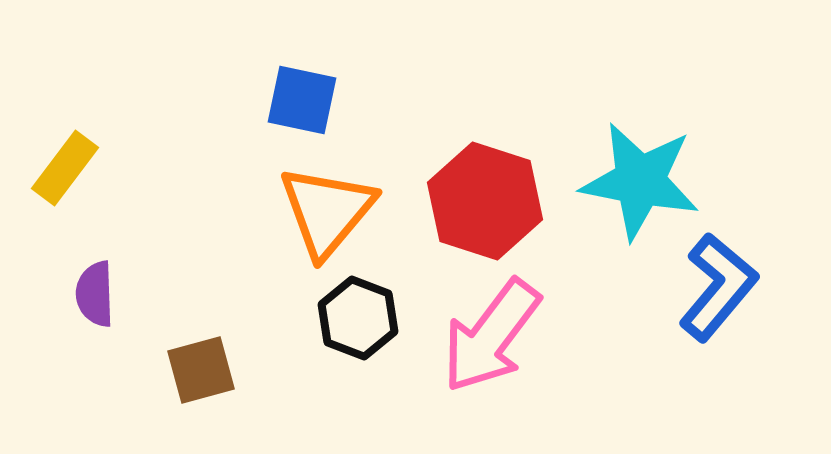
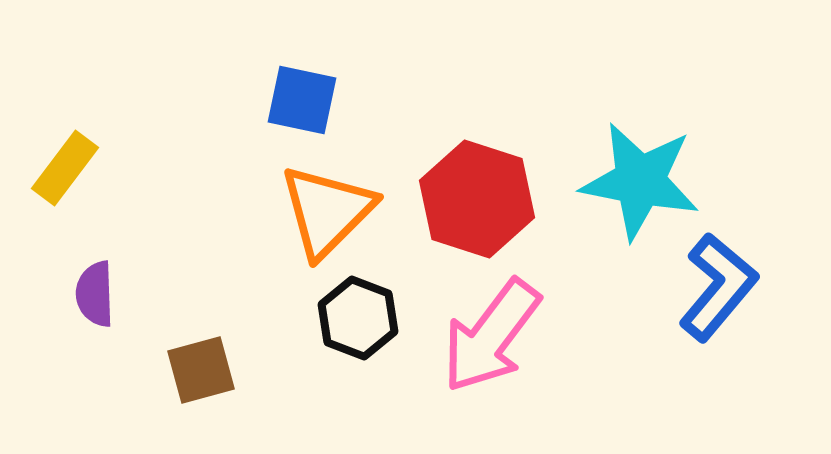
red hexagon: moved 8 px left, 2 px up
orange triangle: rotated 5 degrees clockwise
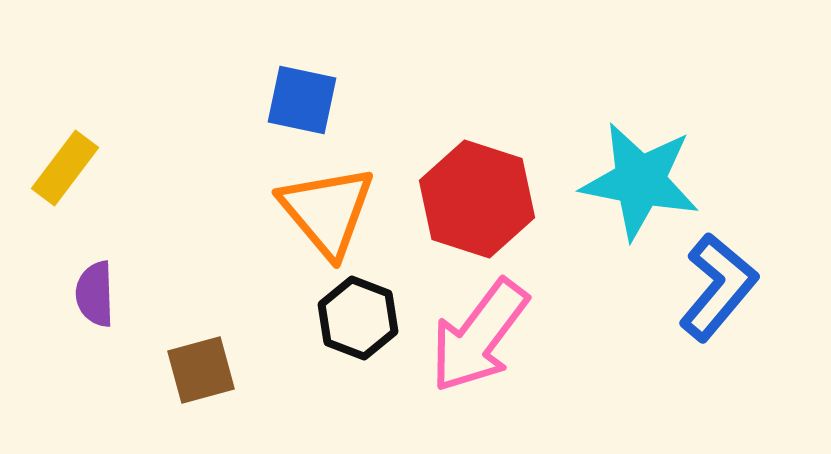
orange triangle: rotated 25 degrees counterclockwise
pink arrow: moved 12 px left
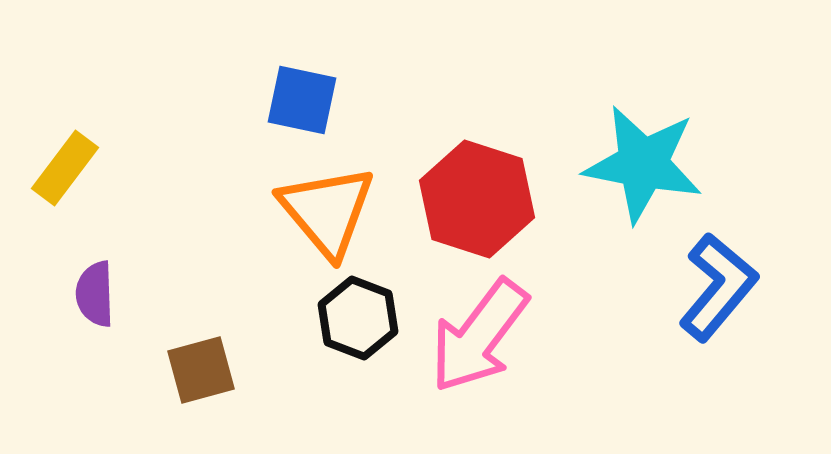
cyan star: moved 3 px right, 17 px up
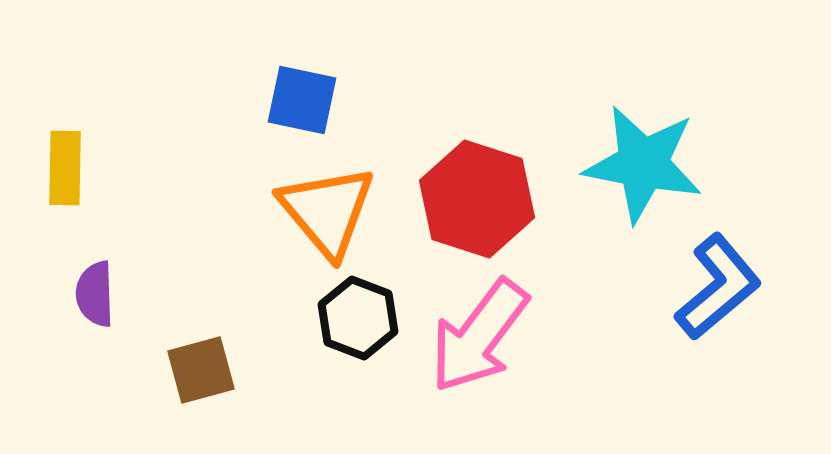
yellow rectangle: rotated 36 degrees counterclockwise
blue L-shape: rotated 10 degrees clockwise
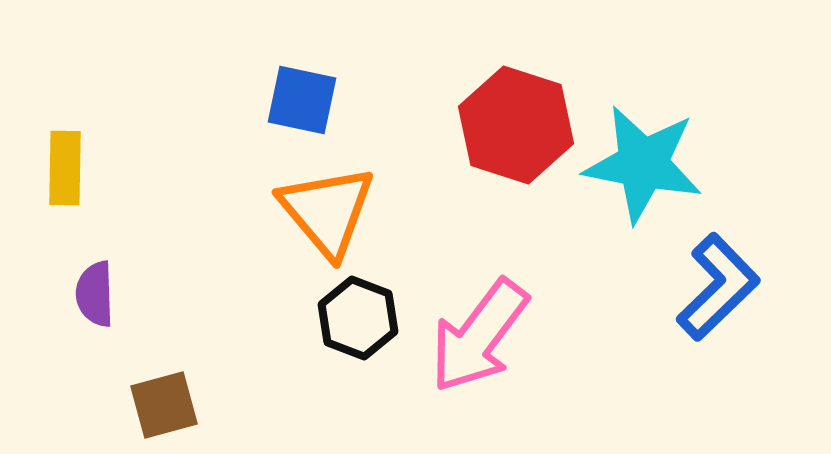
red hexagon: moved 39 px right, 74 px up
blue L-shape: rotated 4 degrees counterclockwise
brown square: moved 37 px left, 35 px down
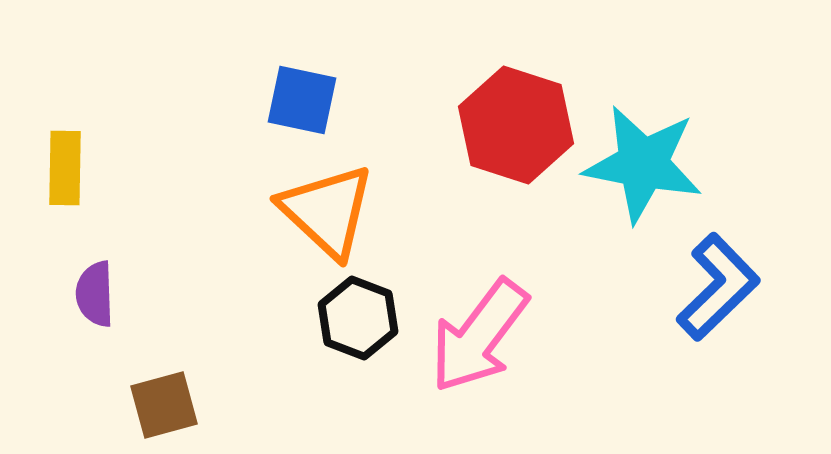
orange triangle: rotated 7 degrees counterclockwise
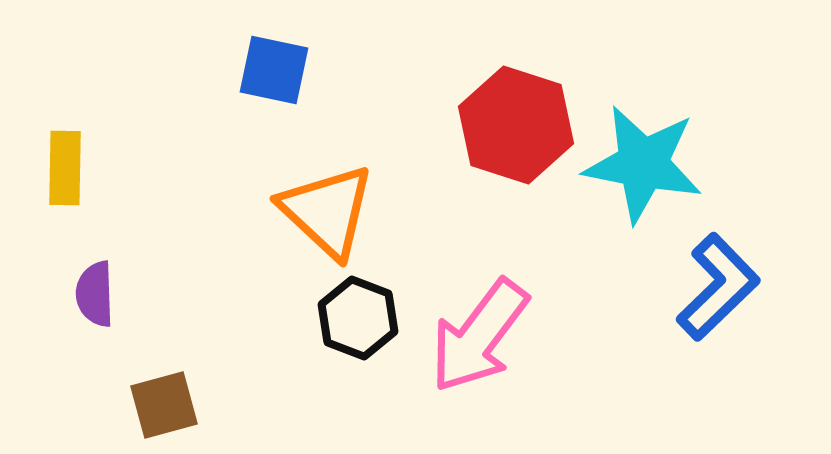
blue square: moved 28 px left, 30 px up
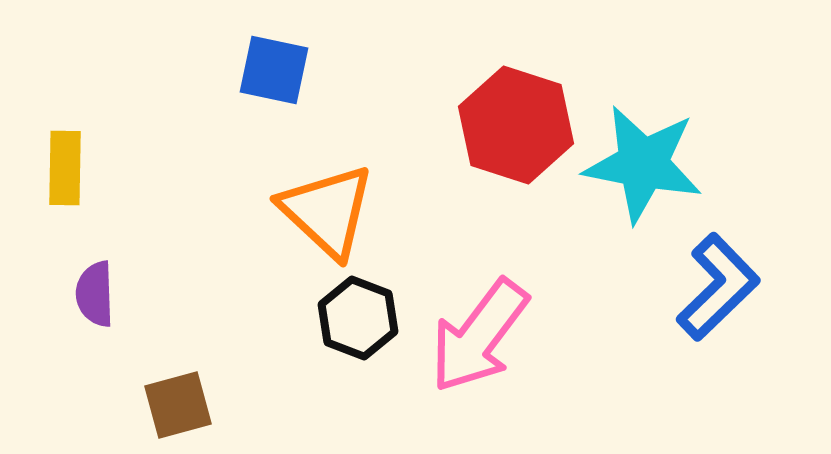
brown square: moved 14 px right
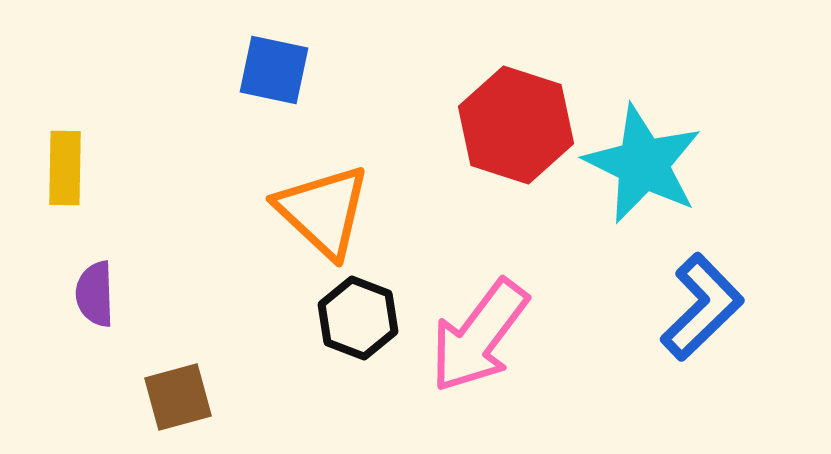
cyan star: rotated 15 degrees clockwise
orange triangle: moved 4 px left
blue L-shape: moved 16 px left, 20 px down
brown square: moved 8 px up
